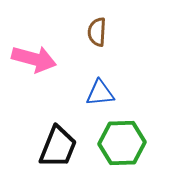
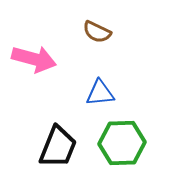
brown semicircle: rotated 68 degrees counterclockwise
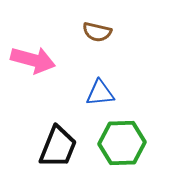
brown semicircle: rotated 12 degrees counterclockwise
pink arrow: moved 1 px left, 1 px down
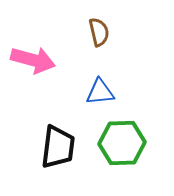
brown semicircle: moved 2 px right; rotated 116 degrees counterclockwise
blue triangle: moved 1 px up
black trapezoid: rotated 15 degrees counterclockwise
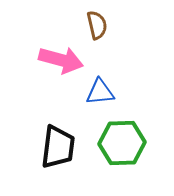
brown semicircle: moved 2 px left, 7 px up
pink arrow: moved 28 px right
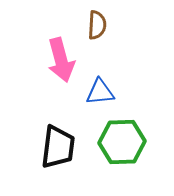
brown semicircle: rotated 16 degrees clockwise
pink arrow: rotated 60 degrees clockwise
green hexagon: moved 1 px up
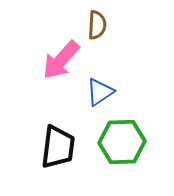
pink arrow: rotated 57 degrees clockwise
blue triangle: rotated 28 degrees counterclockwise
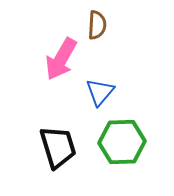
pink arrow: moved 1 px up; rotated 12 degrees counterclockwise
blue triangle: rotated 16 degrees counterclockwise
black trapezoid: rotated 24 degrees counterclockwise
